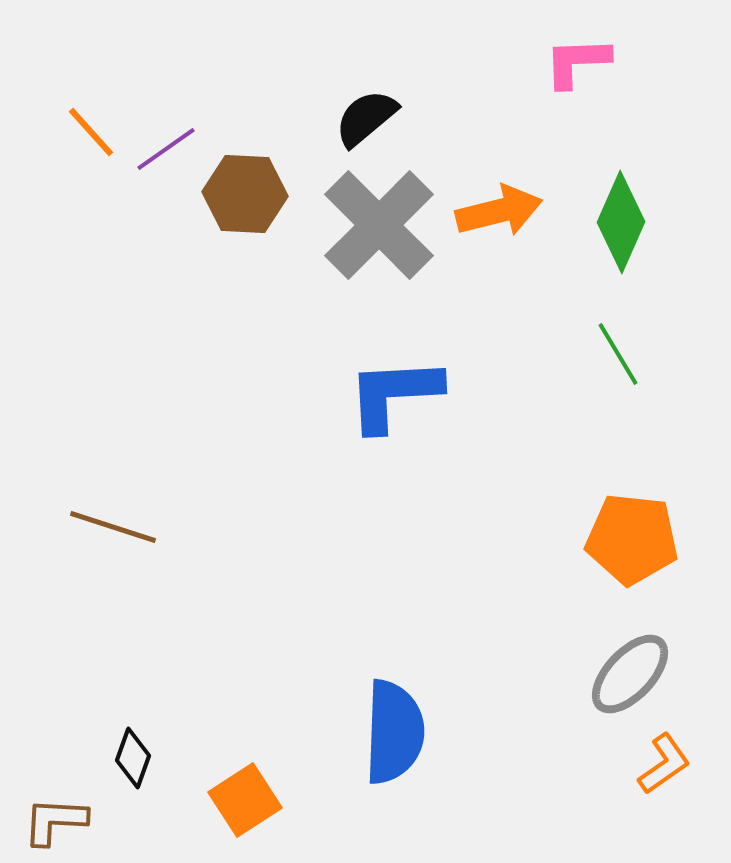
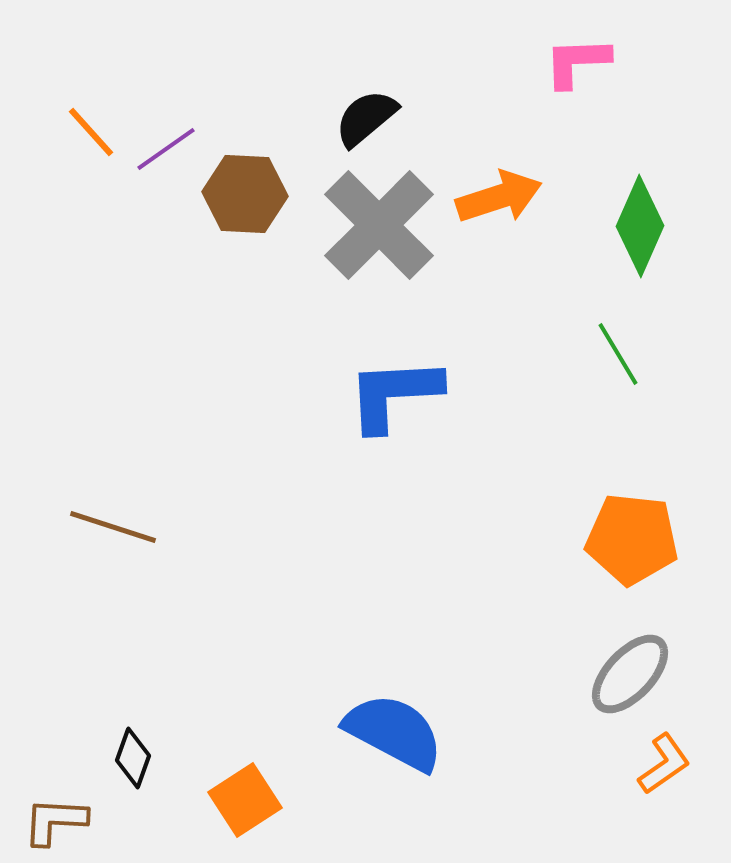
orange arrow: moved 14 px up; rotated 4 degrees counterclockwise
green diamond: moved 19 px right, 4 px down
blue semicircle: rotated 64 degrees counterclockwise
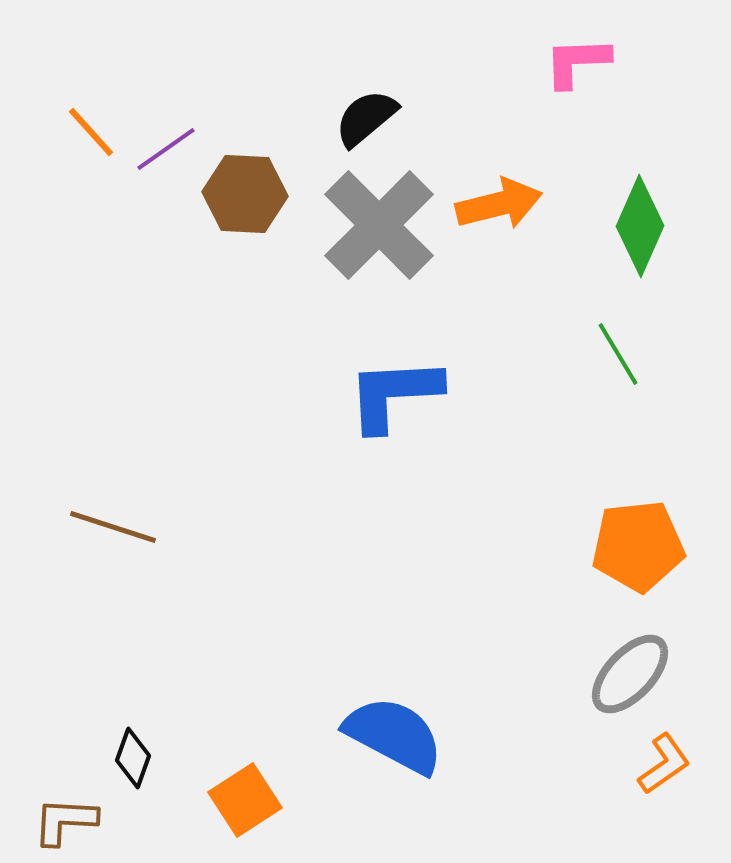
orange arrow: moved 7 px down; rotated 4 degrees clockwise
orange pentagon: moved 6 px right, 7 px down; rotated 12 degrees counterclockwise
blue semicircle: moved 3 px down
brown L-shape: moved 10 px right
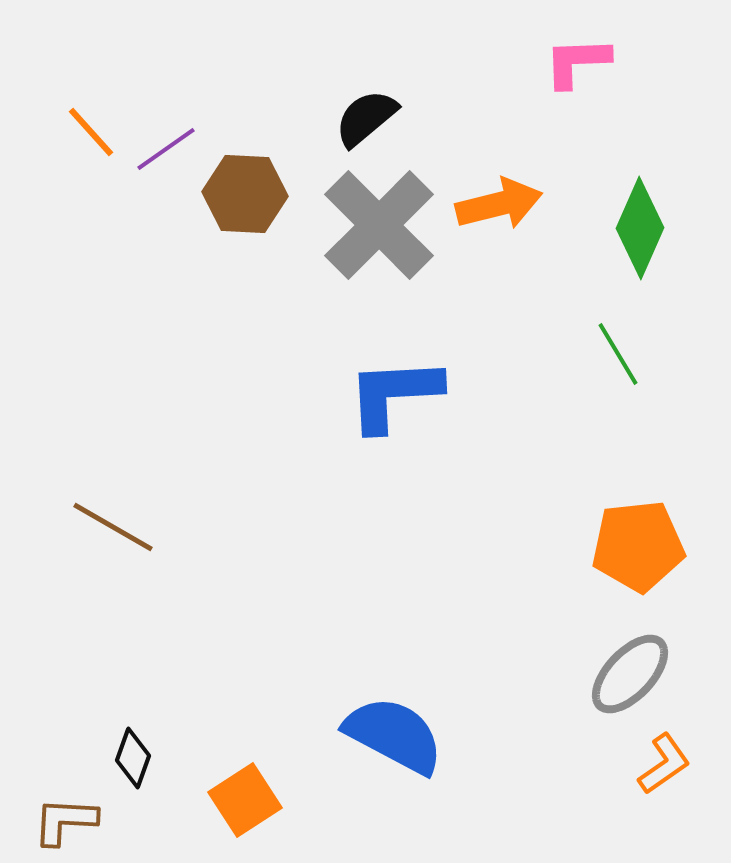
green diamond: moved 2 px down
brown line: rotated 12 degrees clockwise
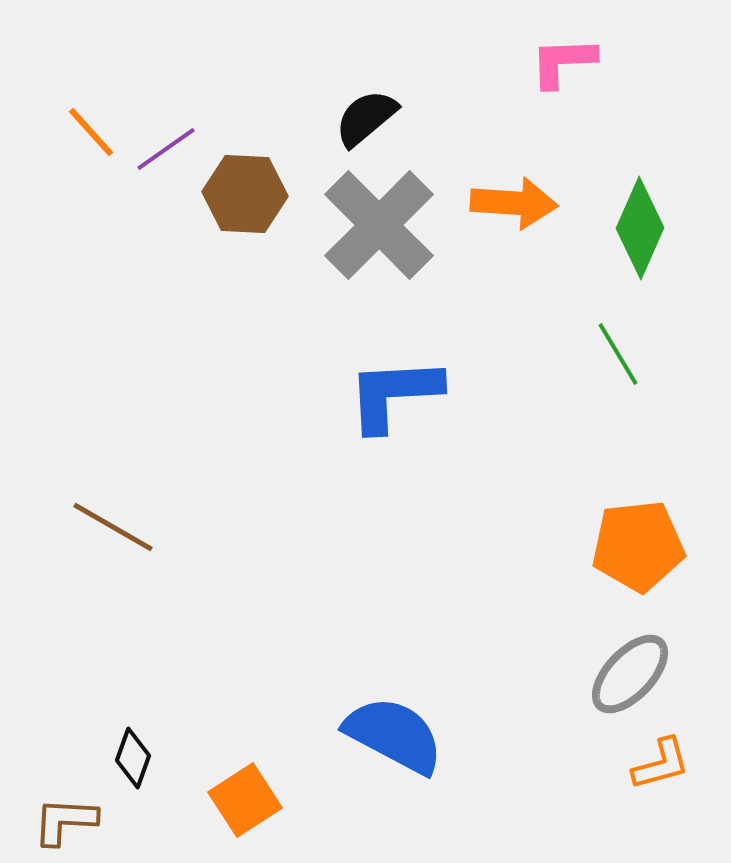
pink L-shape: moved 14 px left
orange arrow: moved 15 px right, 1 px up; rotated 18 degrees clockwise
orange L-shape: moved 3 px left; rotated 20 degrees clockwise
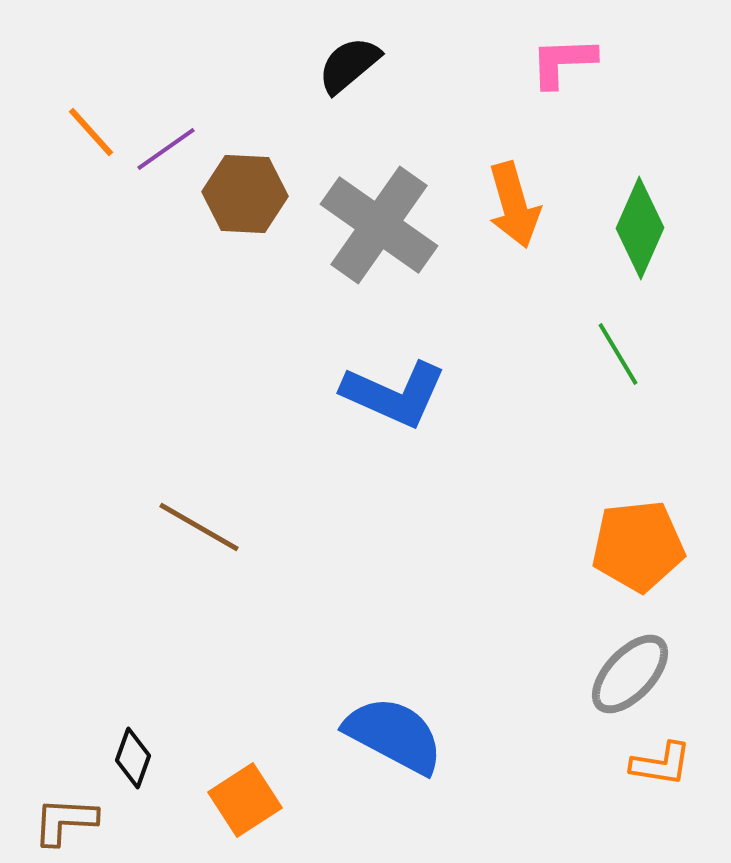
black semicircle: moved 17 px left, 53 px up
orange arrow: moved 2 px down; rotated 70 degrees clockwise
gray cross: rotated 10 degrees counterclockwise
blue L-shape: rotated 153 degrees counterclockwise
brown line: moved 86 px right
orange L-shape: rotated 24 degrees clockwise
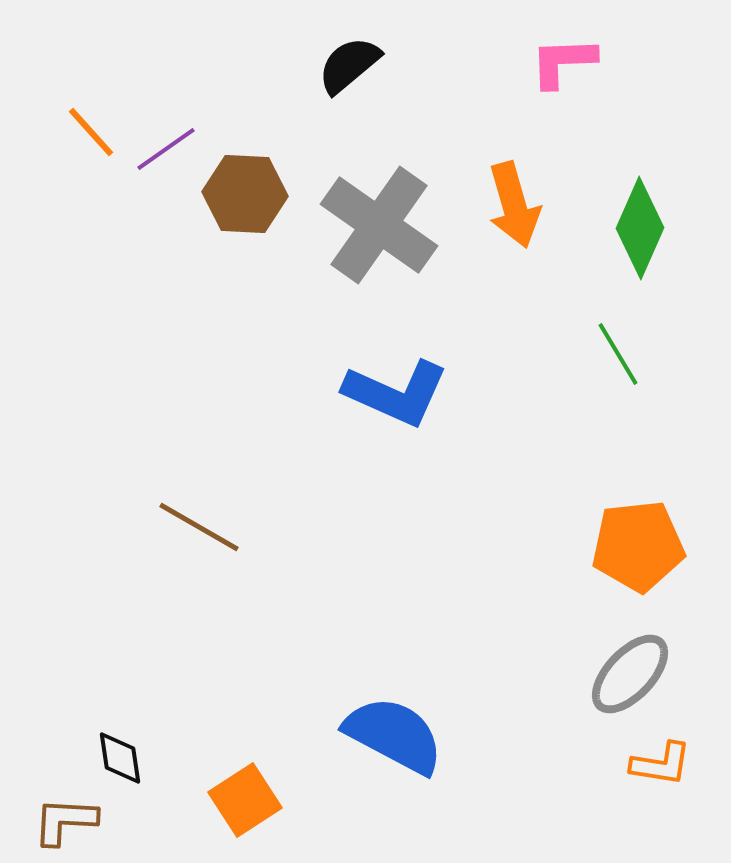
blue L-shape: moved 2 px right, 1 px up
black diamond: moved 13 px left; rotated 28 degrees counterclockwise
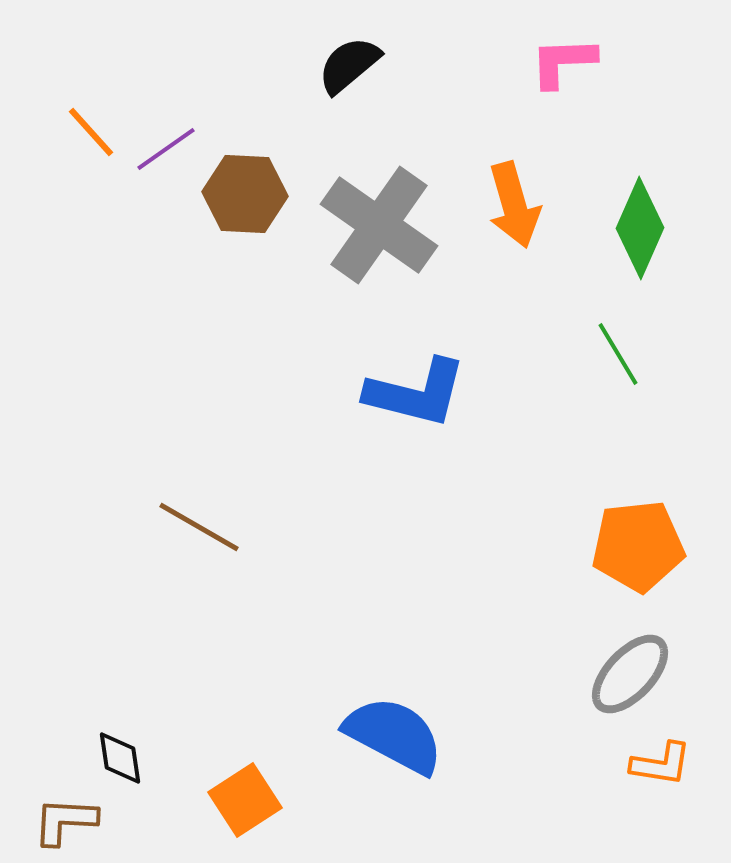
blue L-shape: moved 20 px right; rotated 10 degrees counterclockwise
